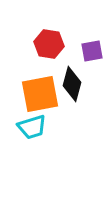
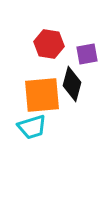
purple square: moved 5 px left, 3 px down
orange square: moved 2 px right, 1 px down; rotated 6 degrees clockwise
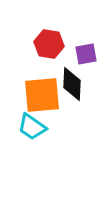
purple square: moved 1 px left
black diamond: rotated 12 degrees counterclockwise
cyan trapezoid: rotated 52 degrees clockwise
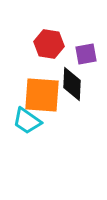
orange square: rotated 9 degrees clockwise
cyan trapezoid: moved 5 px left, 6 px up
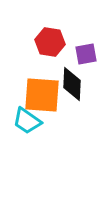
red hexagon: moved 1 px right, 2 px up
